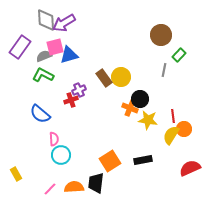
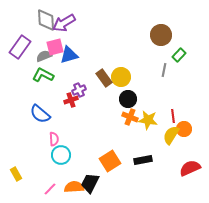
black circle: moved 12 px left
orange cross: moved 9 px down
black trapezoid: moved 6 px left; rotated 20 degrees clockwise
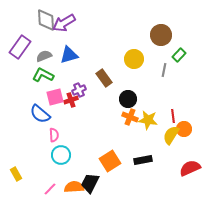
pink square: moved 50 px down
yellow circle: moved 13 px right, 18 px up
pink semicircle: moved 4 px up
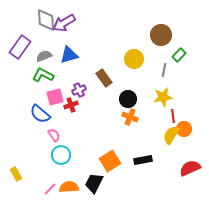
red cross: moved 5 px down
yellow star: moved 15 px right, 23 px up; rotated 18 degrees counterclockwise
pink semicircle: rotated 32 degrees counterclockwise
black trapezoid: moved 4 px right
orange semicircle: moved 5 px left
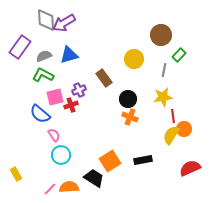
black trapezoid: moved 5 px up; rotated 95 degrees clockwise
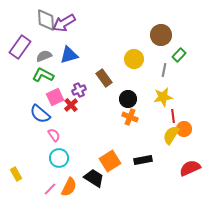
pink square: rotated 12 degrees counterclockwise
red cross: rotated 24 degrees counterclockwise
cyan circle: moved 2 px left, 3 px down
orange semicircle: rotated 120 degrees clockwise
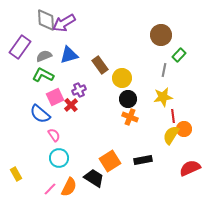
yellow circle: moved 12 px left, 19 px down
brown rectangle: moved 4 px left, 13 px up
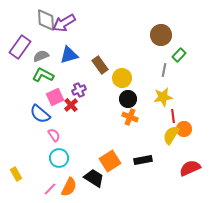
gray semicircle: moved 3 px left
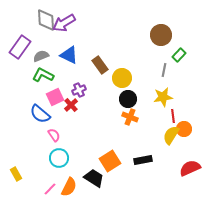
blue triangle: rotated 42 degrees clockwise
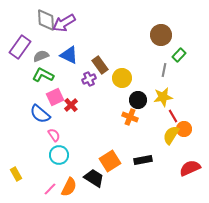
purple cross: moved 10 px right, 11 px up
black circle: moved 10 px right, 1 px down
red line: rotated 24 degrees counterclockwise
cyan circle: moved 3 px up
